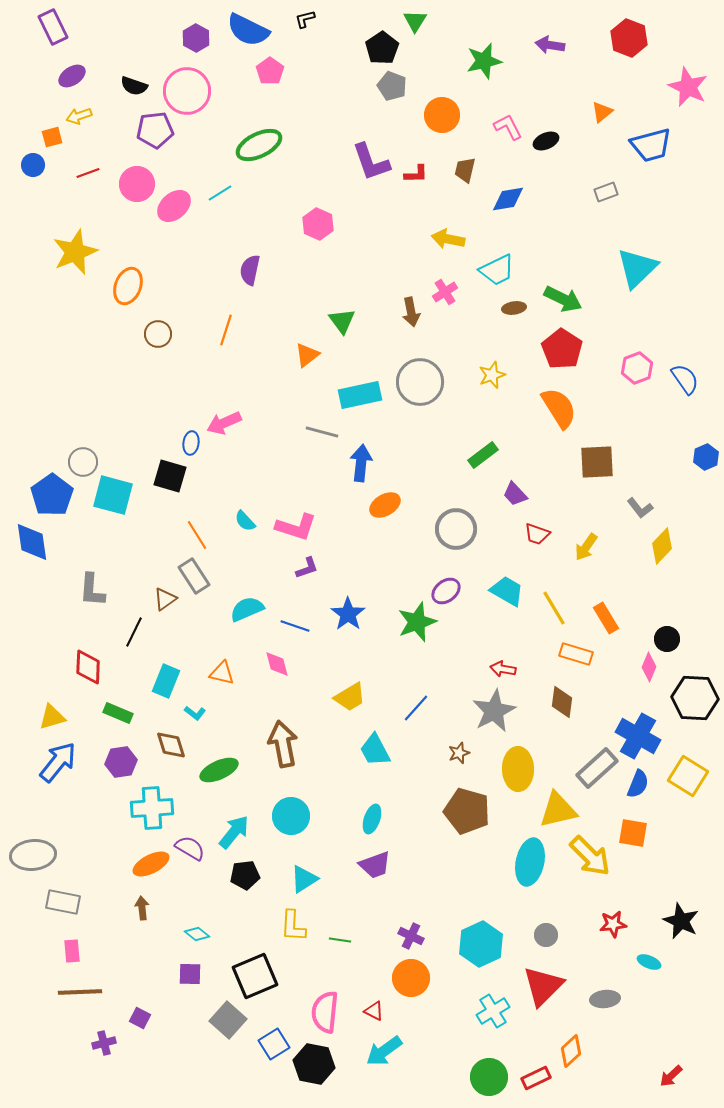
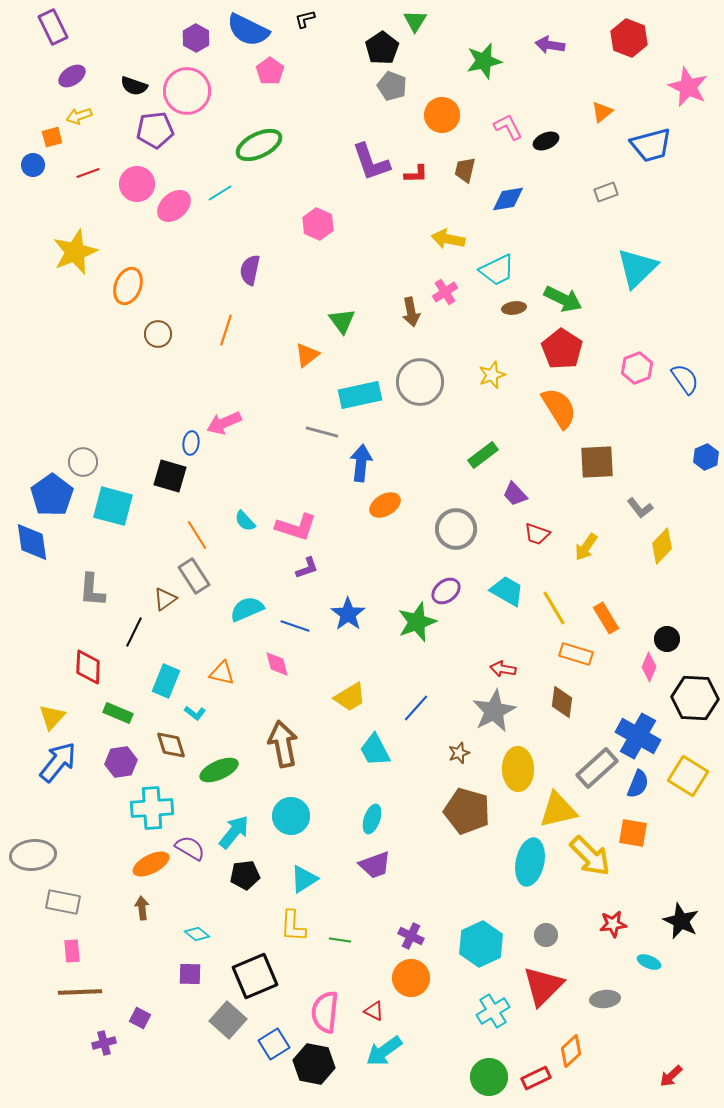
cyan square at (113, 495): moved 11 px down
yellow triangle at (52, 717): rotated 32 degrees counterclockwise
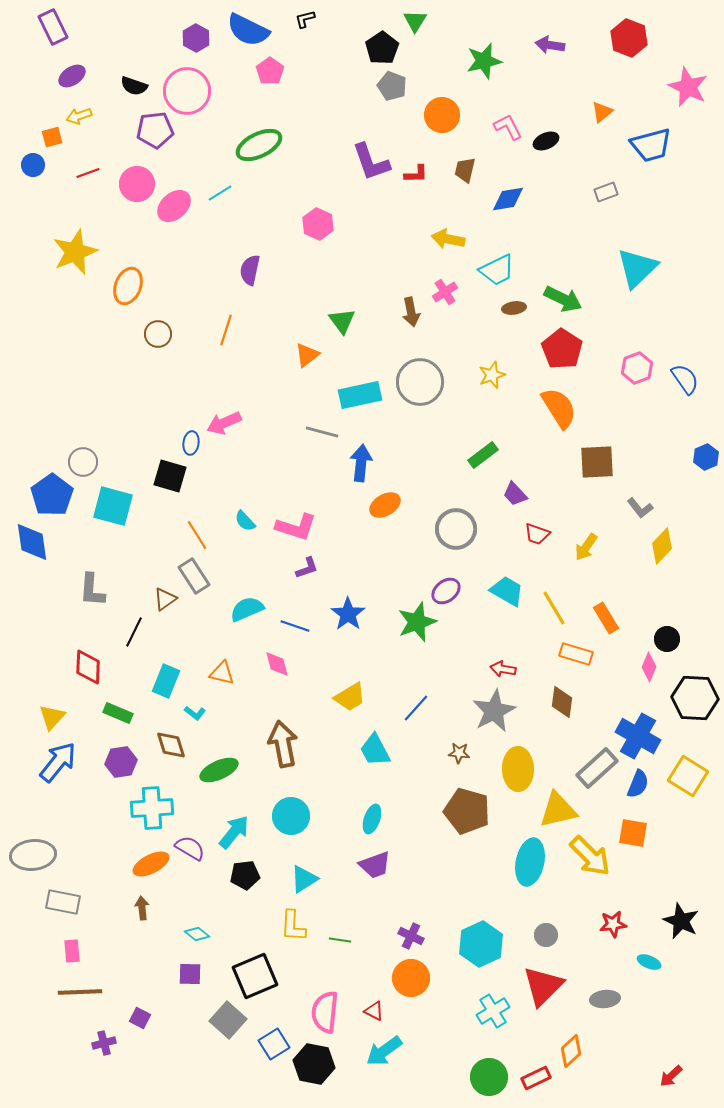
brown star at (459, 753): rotated 25 degrees clockwise
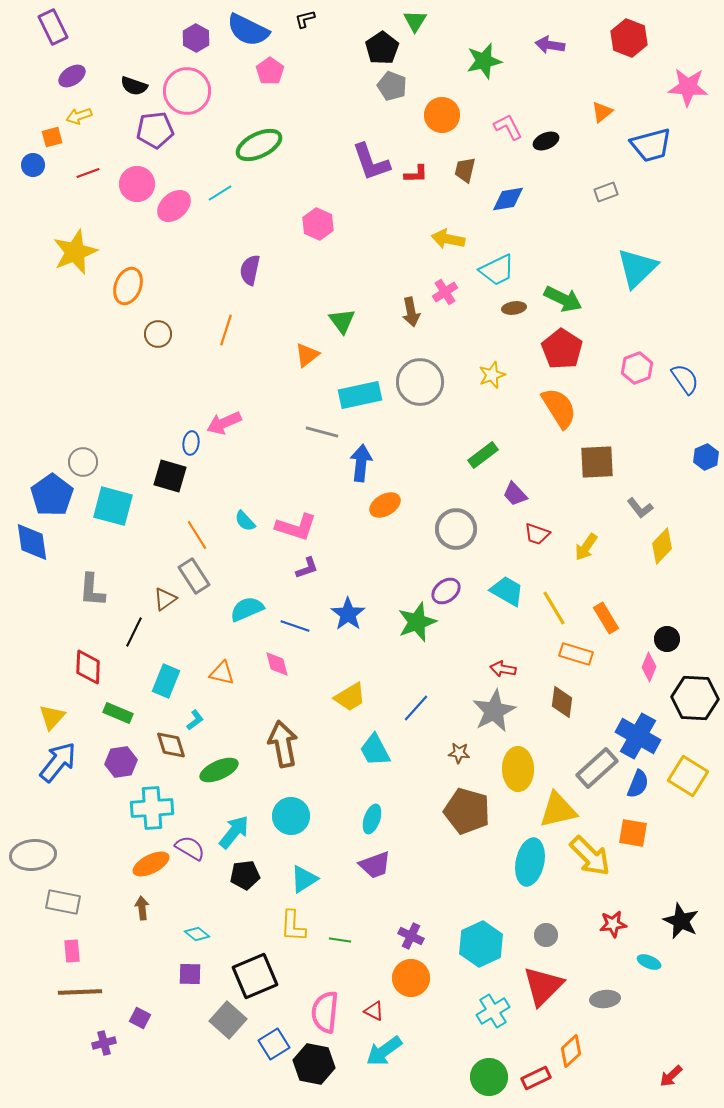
pink star at (688, 87): rotated 21 degrees counterclockwise
cyan L-shape at (195, 713): moved 7 px down; rotated 75 degrees counterclockwise
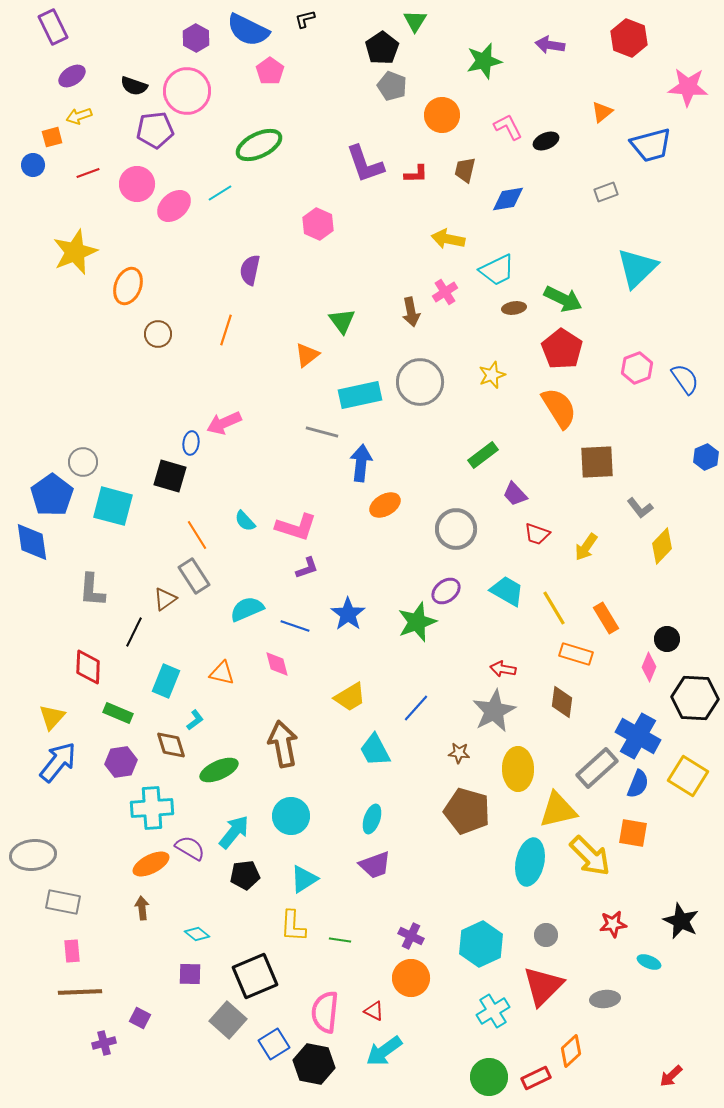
purple L-shape at (371, 162): moved 6 px left, 2 px down
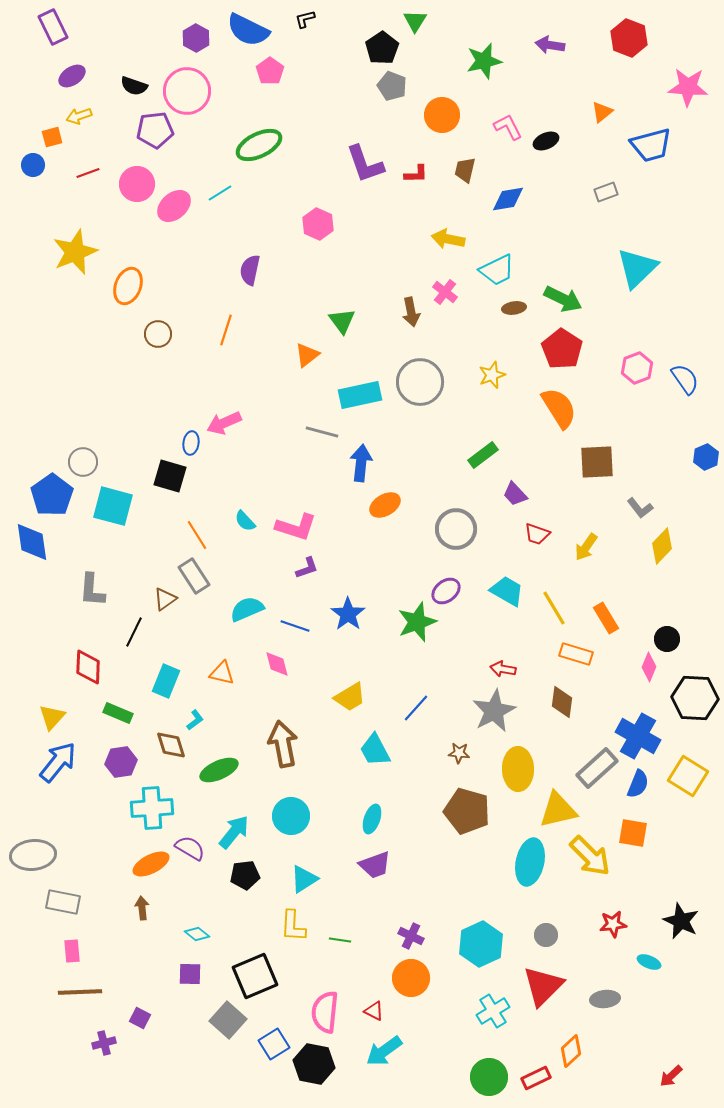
pink cross at (445, 292): rotated 20 degrees counterclockwise
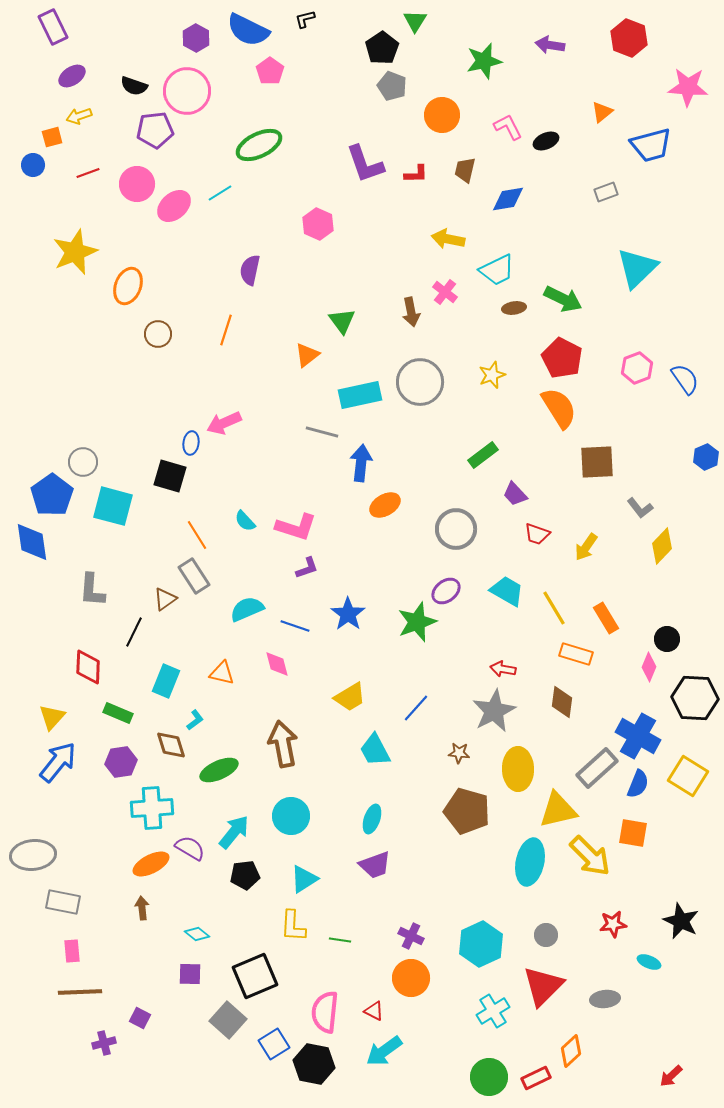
red pentagon at (562, 349): moved 9 px down; rotated 6 degrees counterclockwise
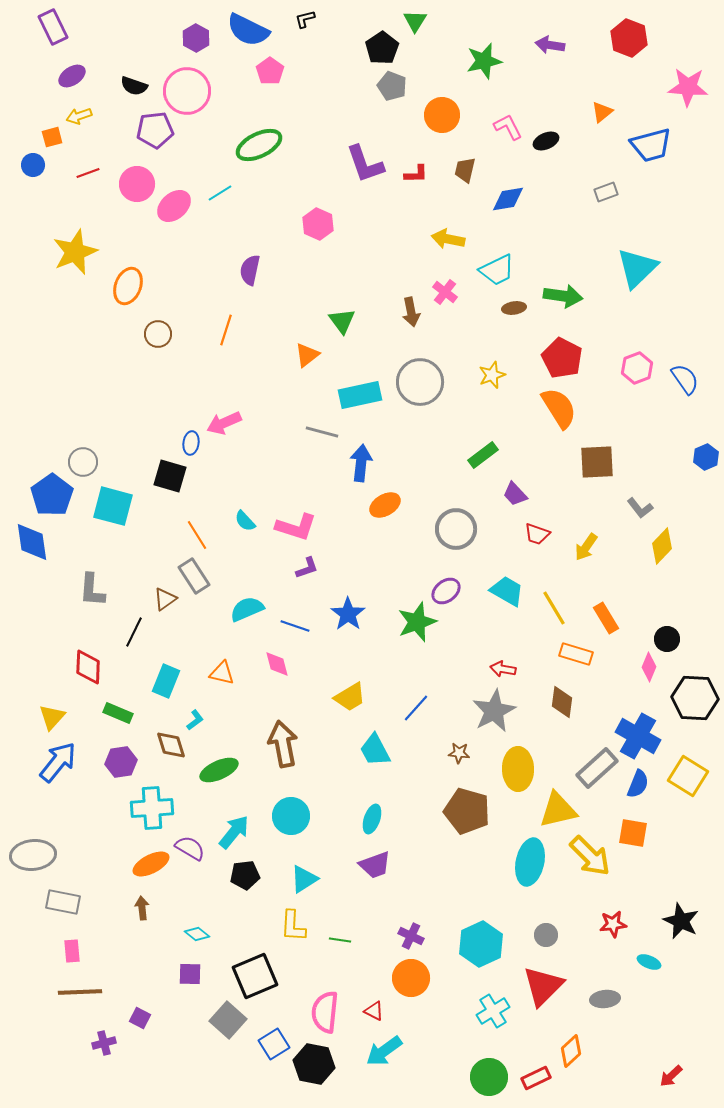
green arrow at (563, 299): moved 3 px up; rotated 18 degrees counterclockwise
